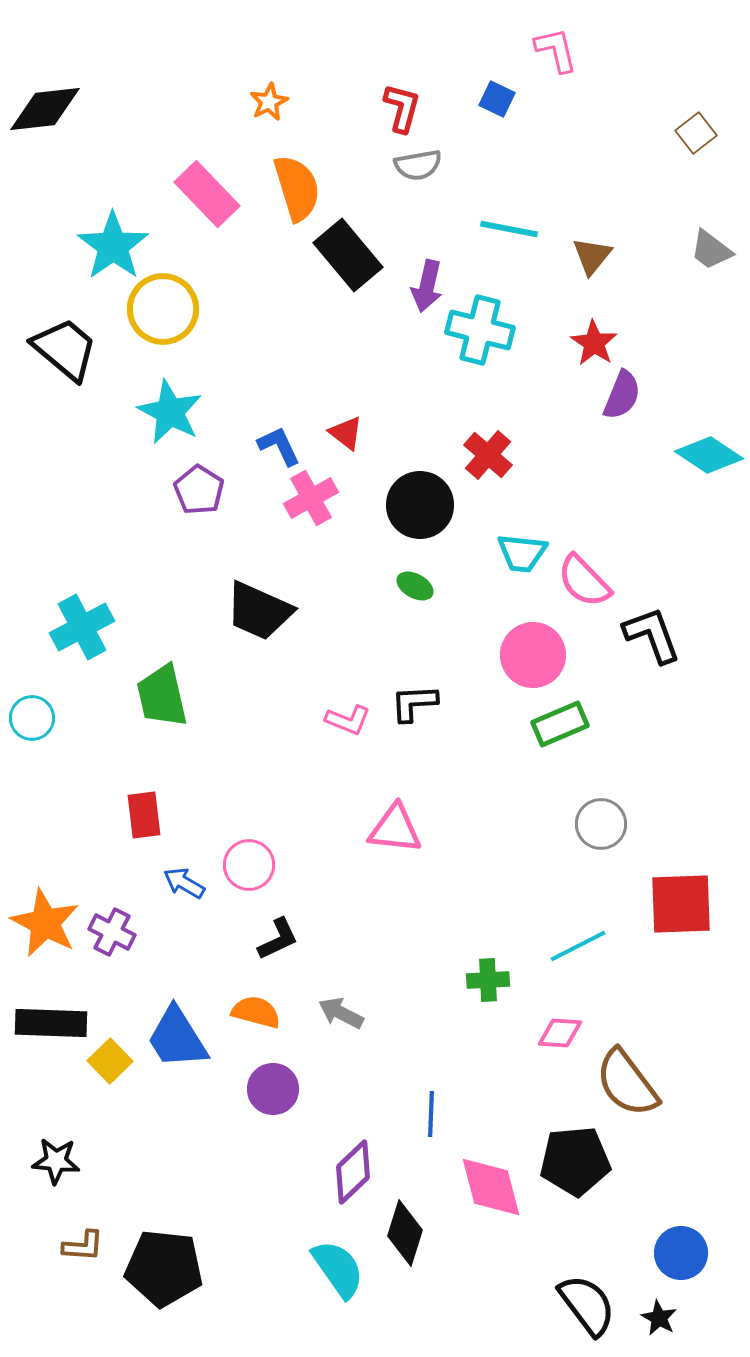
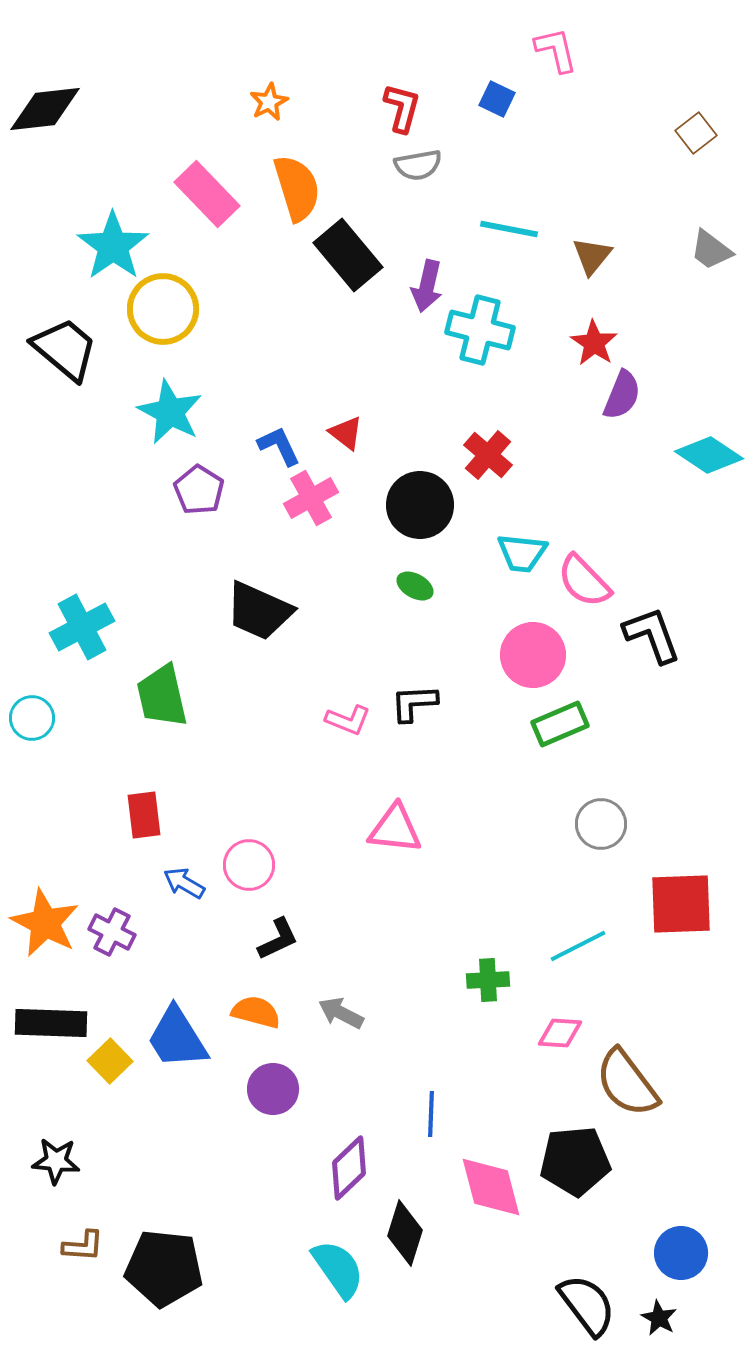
purple diamond at (353, 1172): moved 4 px left, 4 px up
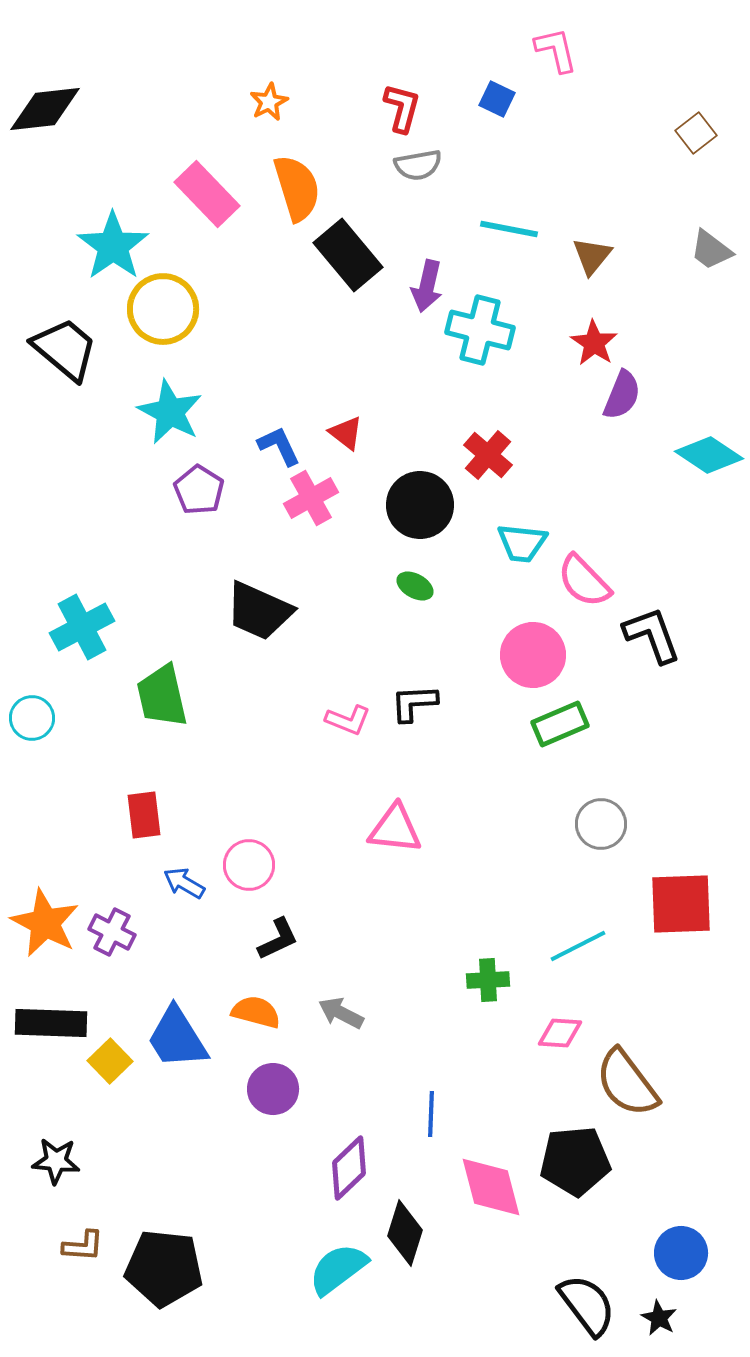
cyan trapezoid at (522, 553): moved 10 px up
cyan semicircle at (338, 1269): rotated 92 degrees counterclockwise
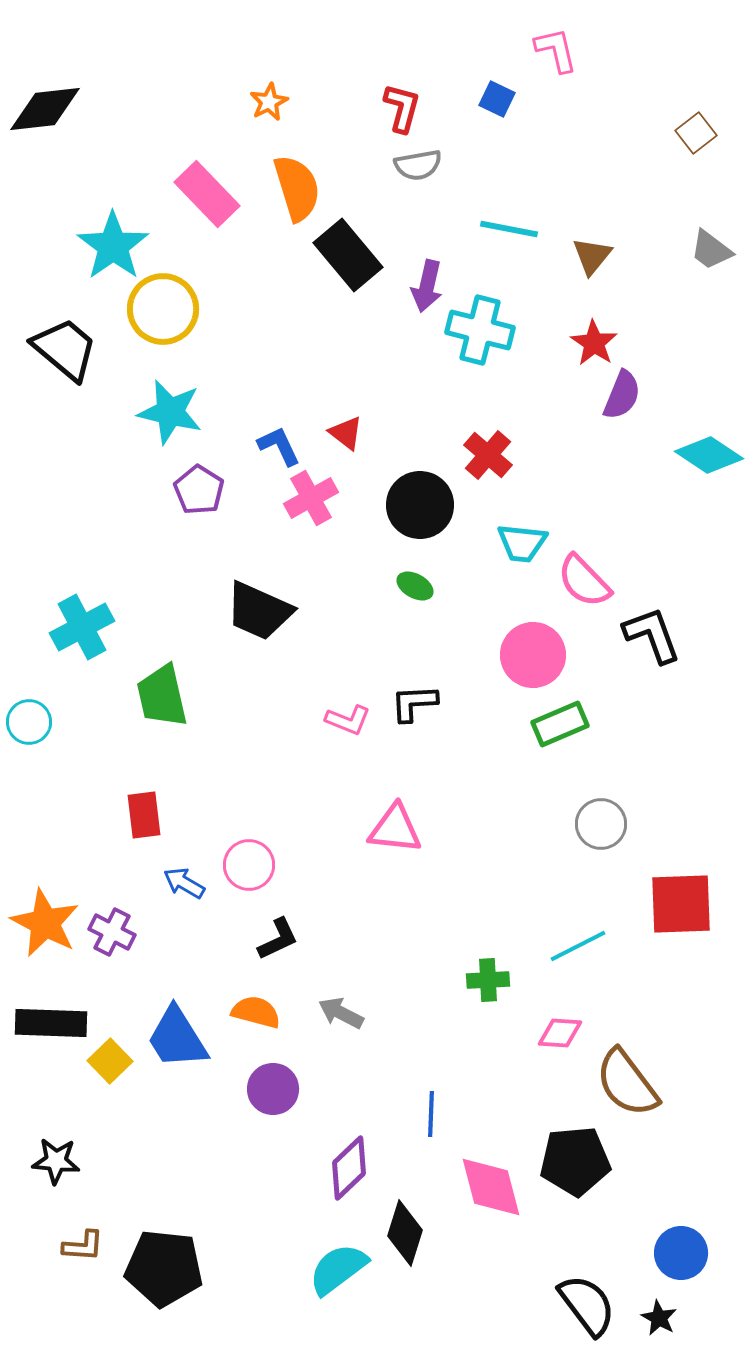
cyan star at (170, 412): rotated 14 degrees counterclockwise
cyan circle at (32, 718): moved 3 px left, 4 px down
